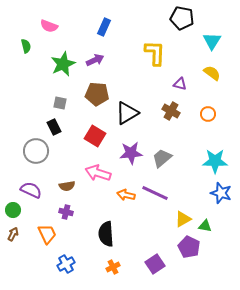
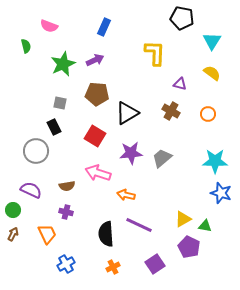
purple line: moved 16 px left, 32 px down
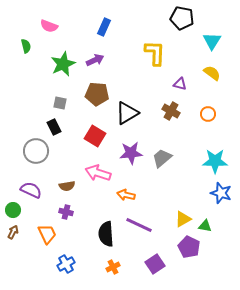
brown arrow: moved 2 px up
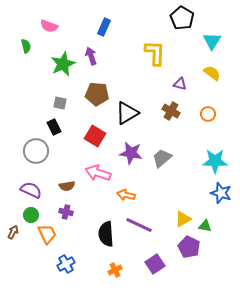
black pentagon: rotated 20 degrees clockwise
purple arrow: moved 4 px left, 4 px up; rotated 84 degrees counterclockwise
purple star: rotated 15 degrees clockwise
green circle: moved 18 px right, 5 px down
orange cross: moved 2 px right, 3 px down
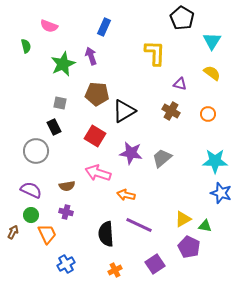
black triangle: moved 3 px left, 2 px up
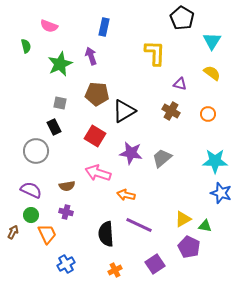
blue rectangle: rotated 12 degrees counterclockwise
green star: moved 3 px left
